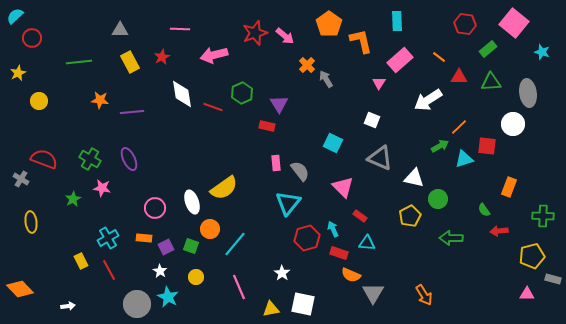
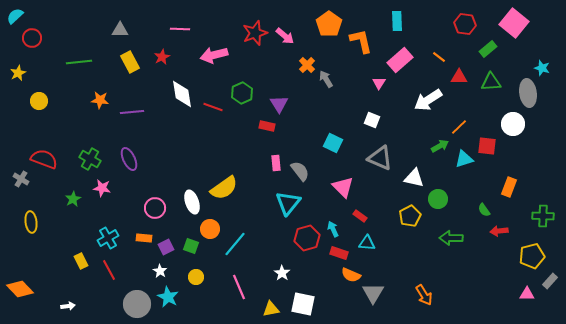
cyan star at (542, 52): moved 16 px down
gray rectangle at (553, 279): moved 3 px left, 2 px down; rotated 63 degrees counterclockwise
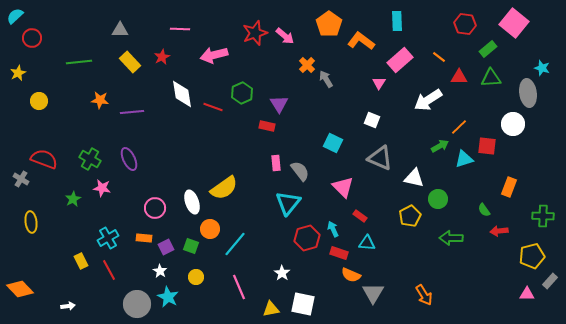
orange L-shape at (361, 41): rotated 40 degrees counterclockwise
yellow rectangle at (130, 62): rotated 15 degrees counterclockwise
green triangle at (491, 82): moved 4 px up
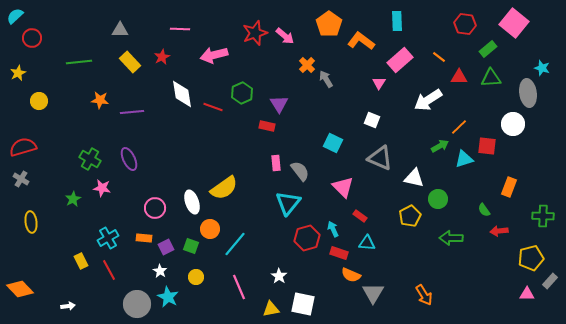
red semicircle at (44, 159): moved 21 px left, 12 px up; rotated 36 degrees counterclockwise
yellow pentagon at (532, 256): moved 1 px left, 2 px down
white star at (282, 273): moved 3 px left, 3 px down
